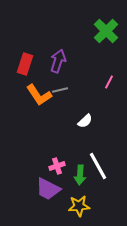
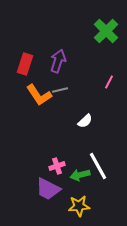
green arrow: rotated 72 degrees clockwise
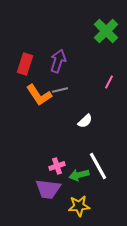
green arrow: moved 1 px left
purple trapezoid: rotated 20 degrees counterclockwise
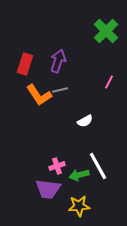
white semicircle: rotated 14 degrees clockwise
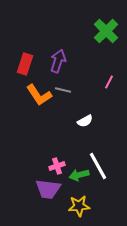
gray line: moved 3 px right; rotated 28 degrees clockwise
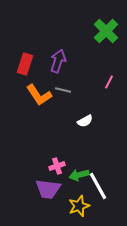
white line: moved 20 px down
yellow star: rotated 15 degrees counterclockwise
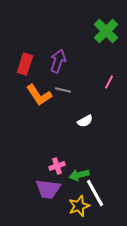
white line: moved 3 px left, 7 px down
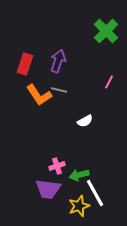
gray line: moved 4 px left
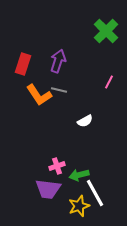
red rectangle: moved 2 px left
